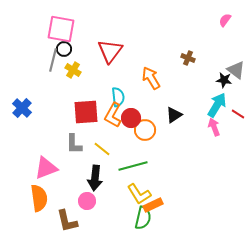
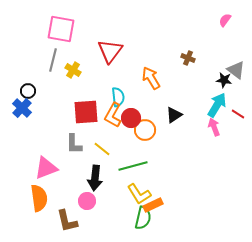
black circle: moved 36 px left, 42 px down
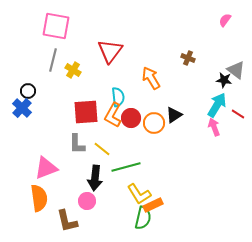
pink square: moved 5 px left, 3 px up
orange circle: moved 9 px right, 7 px up
gray L-shape: moved 3 px right
green line: moved 7 px left, 1 px down
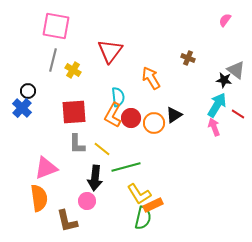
red square: moved 12 px left
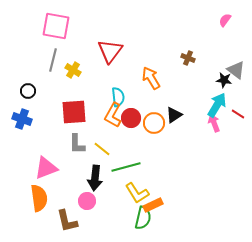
blue cross: moved 11 px down; rotated 24 degrees counterclockwise
pink arrow: moved 4 px up
yellow L-shape: moved 2 px left, 1 px up
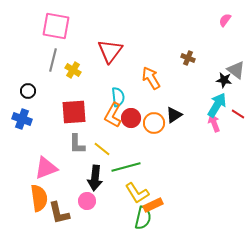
brown L-shape: moved 8 px left, 8 px up
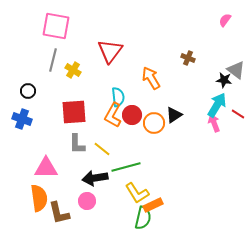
red circle: moved 1 px right, 3 px up
pink triangle: rotated 20 degrees clockwise
black arrow: rotated 75 degrees clockwise
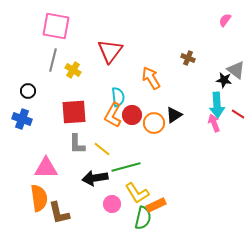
cyan arrow: rotated 145 degrees clockwise
pink circle: moved 25 px right, 3 px down
orange rectangle: moved 3 px right
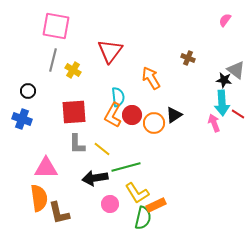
cyan arrow: moved 5 px right, 2 px up
pink circle: moved 2 px left
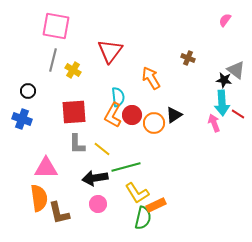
pink circle: moved 12 px left
